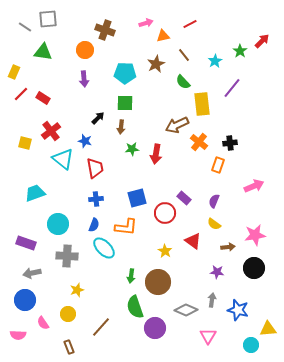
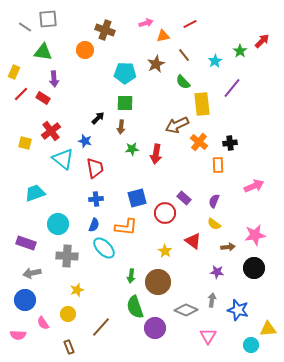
purple arrow at (84, 79): moved 30 px left
orange rectangle at (218, 165): rotated 21 degrees counterclockwise
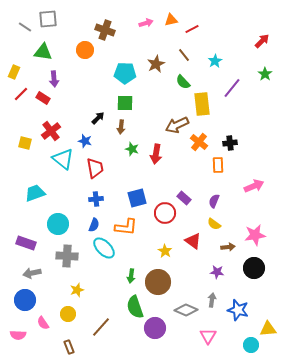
red line at (190, 24): moved 2 px right, 5 px down
orange triangle at (163, 36): moved 8 px right, 16 px up
green star at (240, 51): moved 25 px right, 23 px down
green star at (132, 149): rotated 24 degrees clockwise
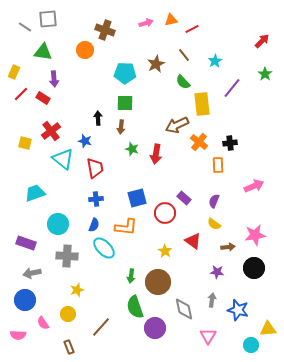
black arrow at (98, 118): rotated 48 degrees counterclockwise
gray diamond at (186, 310): moved 2 px left, 1 px up; rotated 55 degrees clockwise
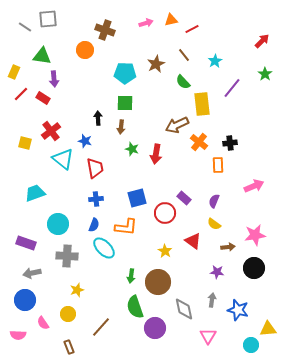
green triangle at (43, 52): moved 1 px left, 4 px down
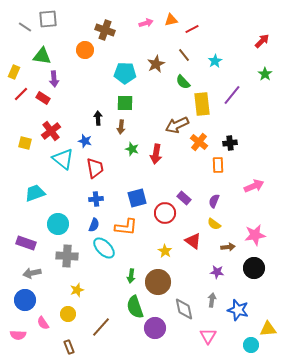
purple line at (232, 88): moved 7 px down
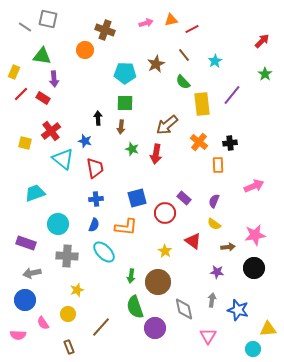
gray square at (48, 19): rotated 18 degrees clockwise
brown arrow at (177, 125): moved 10 px left; rotated 15 degrees counterclockwise
cyan ellipse at (104, 248): moved 4 px down
cyan circle at (251, 345): moved 2 px right, 4 px down
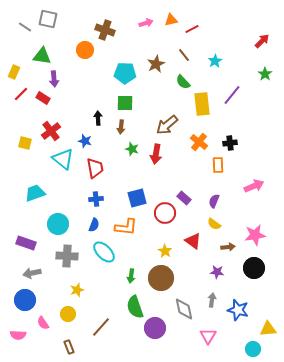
brown circle at (158, 282): moved 3 px right, 4 px up
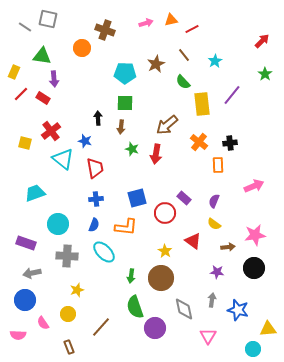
orange circle at (85, 50): moved 3 px left, 2 px up
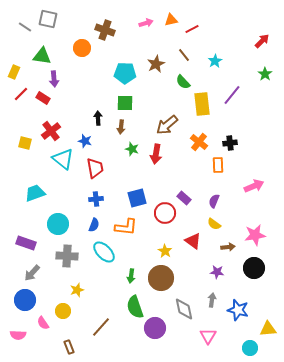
gray arrow at (32, 273): rotated 36 degrees counterclockwise
yellow circle at (68, 314): moved 5 px left, 3 px up
cyan circle at (253, 349): moved 3 px left, 1 px up
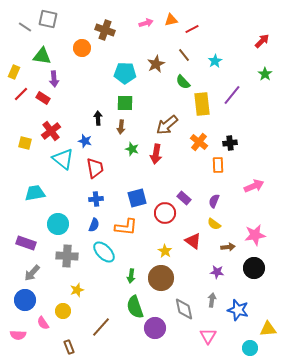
cyan trapezoid at (35, 193): rotated 10 degrees clockwise
